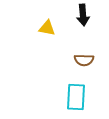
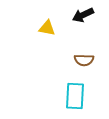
black arrow: rotated 70 degrees clockwise
cyan rectangle: moved 1 px left, 1 px up
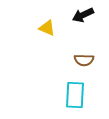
yellow triangle: rotated 12 degrees clockwise
cyan rectangle: moved 1 px up
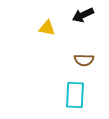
yellow triangle: rotated 12 degrees counterclockwise
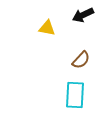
brown semicircle: moved 3 px left; rotated 48 degrees counterclockwise
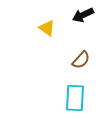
yellow triangle: rotated 24 degrees clockwise
cyan rectangle: moved 3 px down
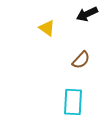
black arrow: moved 4 px right, 1 px up
cyan rectangle: moved 2 px left, 4 px down
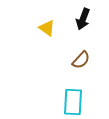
black arrow: moved 4 px left, 5 px down; rotated 45 degrees counterclockwise
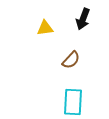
yellow triangle: moved 2 px left; rotated 42 degrees counterclockwise
brown semicircle: moved 10 px left
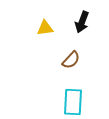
black arrow: moved 1 px left, 3 px down
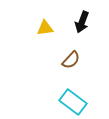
cyan rectangle: rotated 56 degrees counterclockwise
